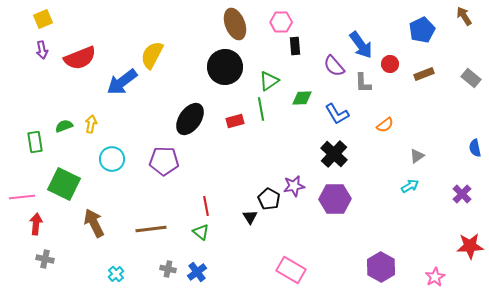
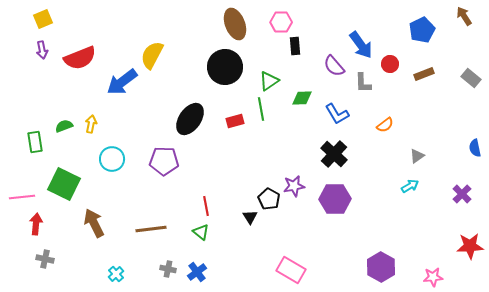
pink star at (435, 277): moved 2 px left; rotated 24 degrees clockwise
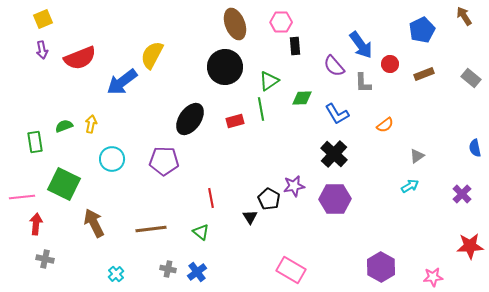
red line at (206, 206): moved 5 px right, 8 px up
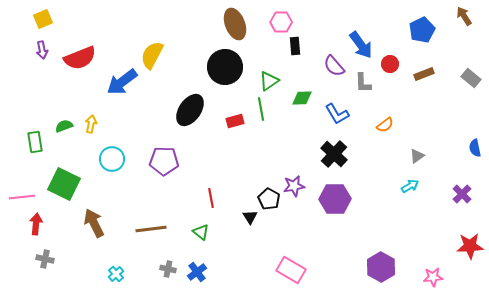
black ellipse at (190, 119): moved 9 px up
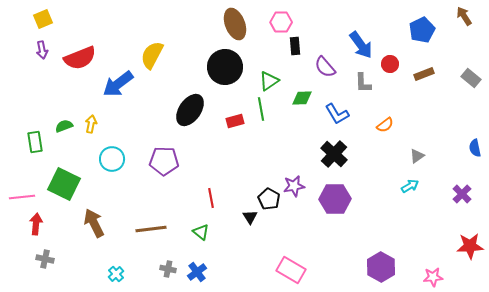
purple semicircle at (334, 66): moved 9 px left, 1 px down
blue arrow at (122, 82): moved 4 px left, 2 px down
